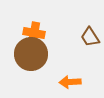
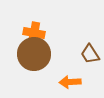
brown trapezoid: moved 17 px down
brown circle: moved 3 px right
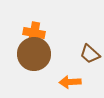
brown trapezoid: rotated 15 degrees counterclockwise
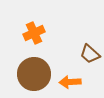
orange cross: rotated 35 degrees counterclockwise
brown circle: moved 20 px down
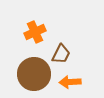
orange cross: moved 1 px right, 1 px up
brown trapezoid: moved 29 px left; rotated 105 degrees counterclockwise
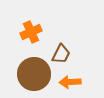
orange cross: moved 4 px left
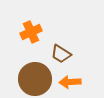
brown trapezoid: rotated 95 degrees clockwise
brown circle: moved 1 px right, 5 px down
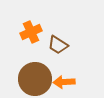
brown trapezoid: moved 3 px left, 9 px up
orange arrow: moved 6 px left
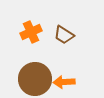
brown trapezoid: moved 6 px right, 10 px up
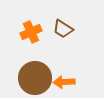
brown trapezoid: moved 1 px left, 6 px up
brown circle: moved 1 px up
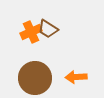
brown trapezoid: moved 15 px left
orange arrow: moved 12 px right, 5 px up
